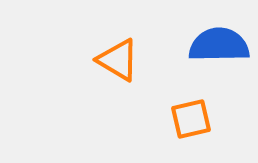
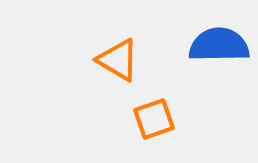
orange square: moved 37 px left; rotated 6 degrees counterclockwise
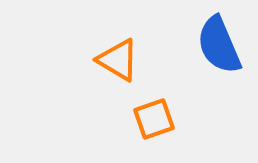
blue semicircle: rotated 112 degrees counterclockwise
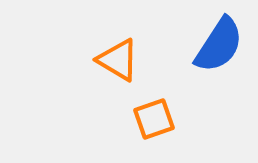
blue semicircle: rotated 124 degrees counterclockwise
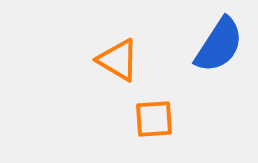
orange square: rotated 15 degrees clockwise
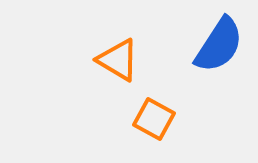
orange square: rotated 33 degrees clockwise
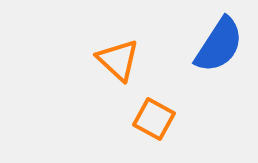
orange triangle: rotated 12 degrees clockwise
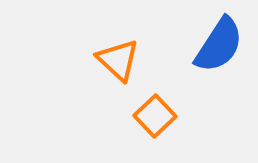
orange square: moved 1 px right, 3 px up; rotated 18 degrees clockwise
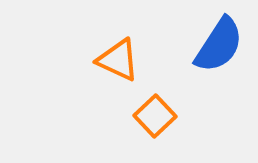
orange triangle: rotated 18 degrees counterclockwise
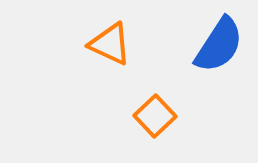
orange triangle: moved 8 px left, 16 px up
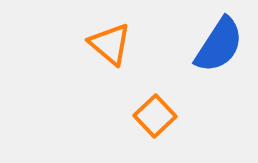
orange triangle: rotated 15 degrees clockwise
